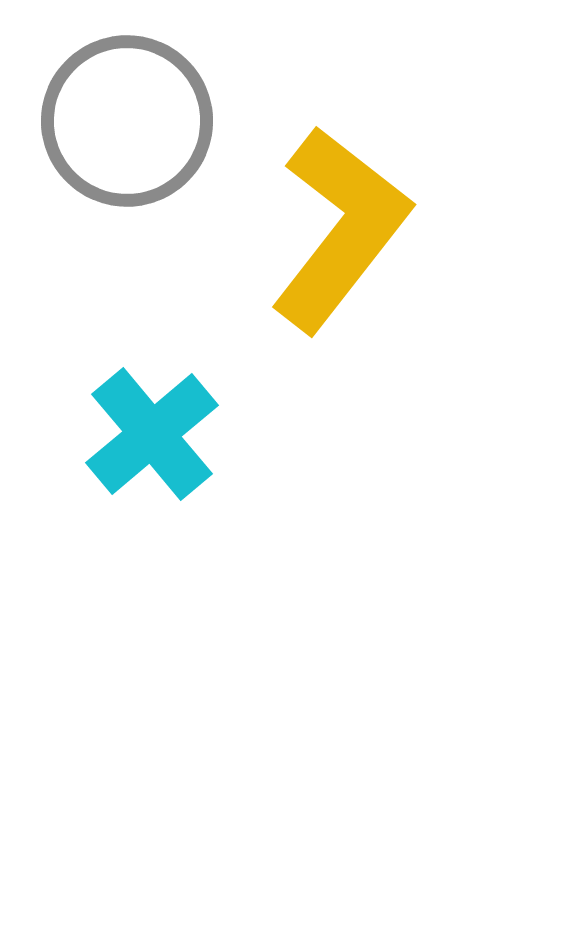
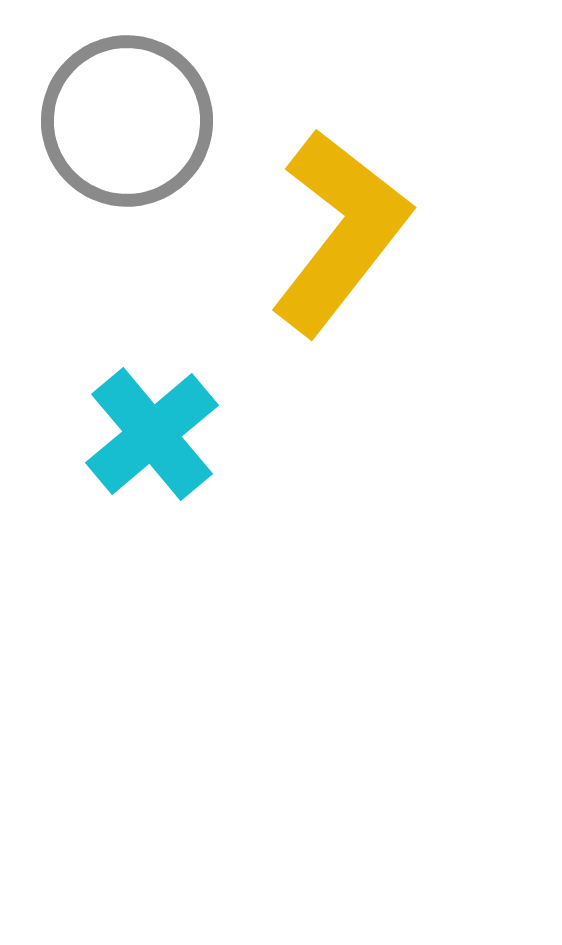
yellow L-shape: moved 3 px down
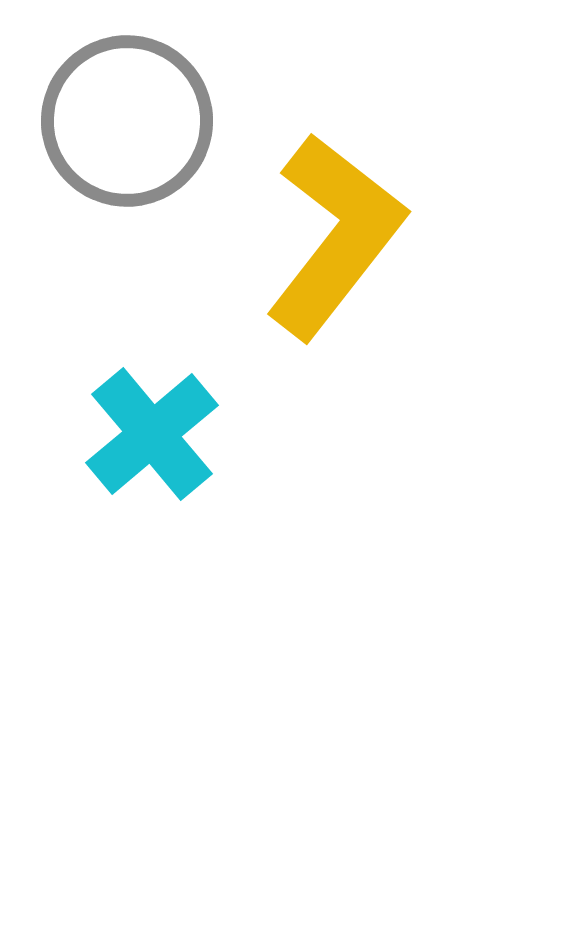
yellow L-shape: moved 5 px left, 4 px down
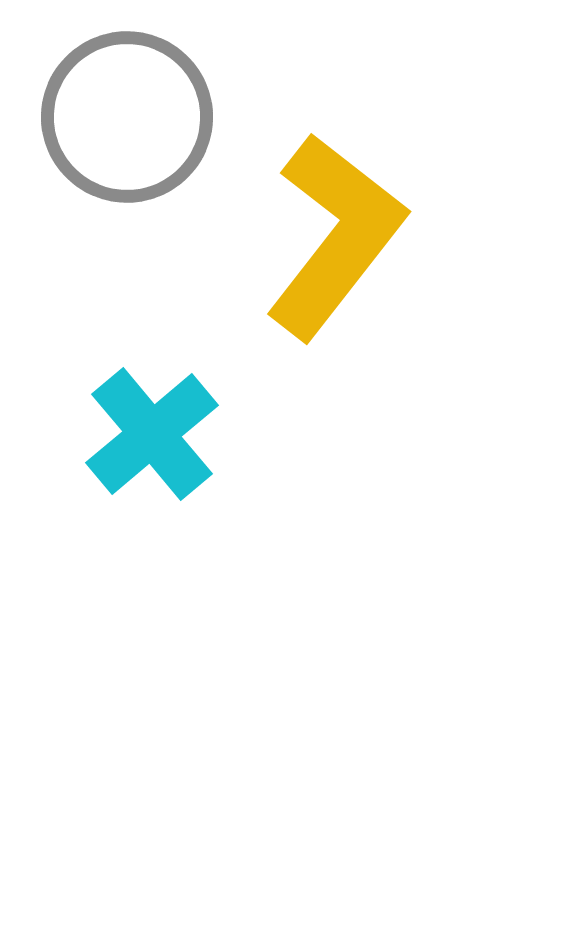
gray circle: moved 4 px up
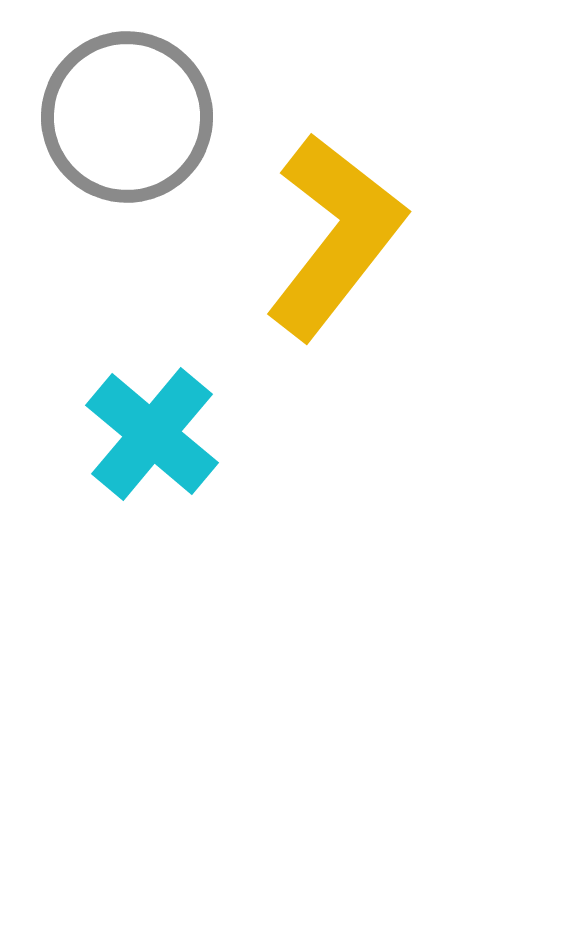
cyan cross: rotated 10 degrees counterclockwise
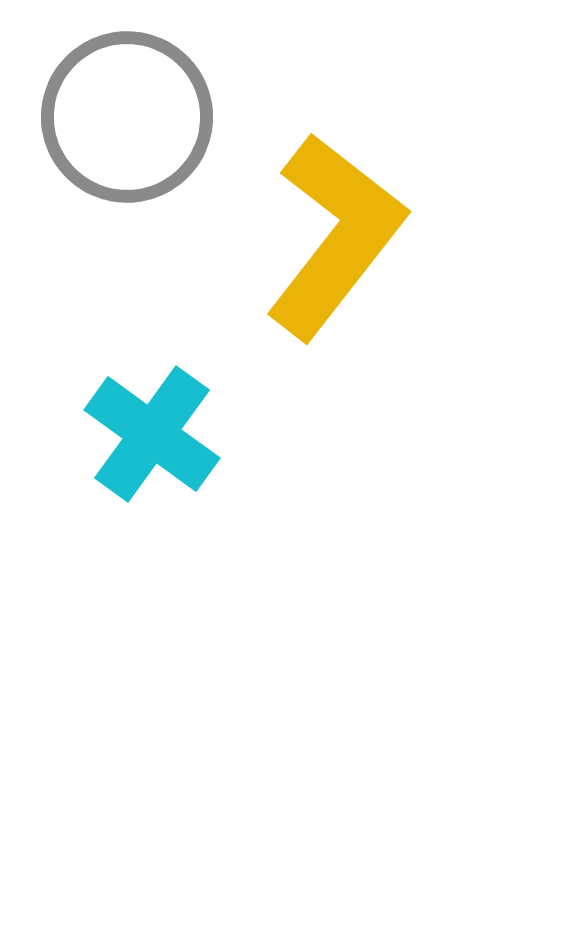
cyan cross: rotated 4 degrees counterclockwise
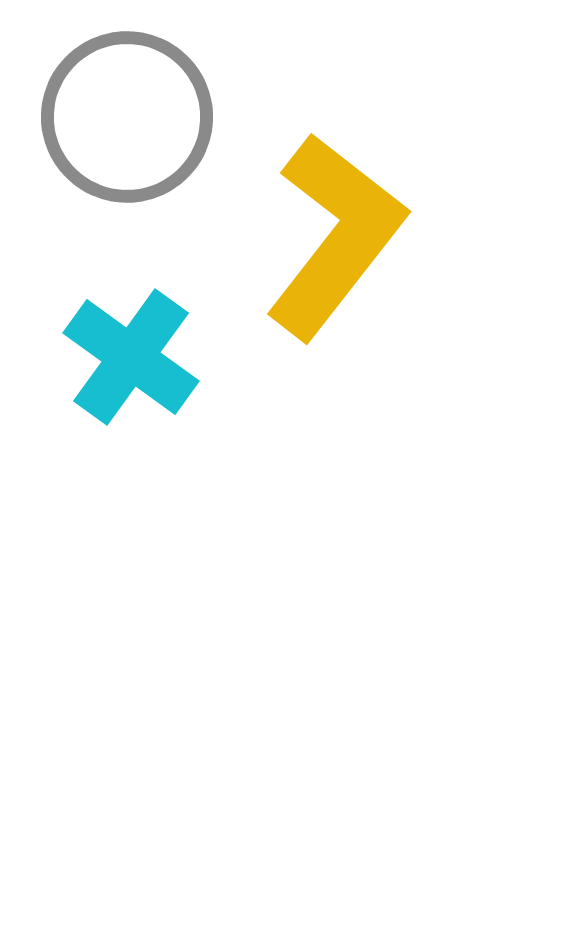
cyan cross: moved 21 px left, 77 px up
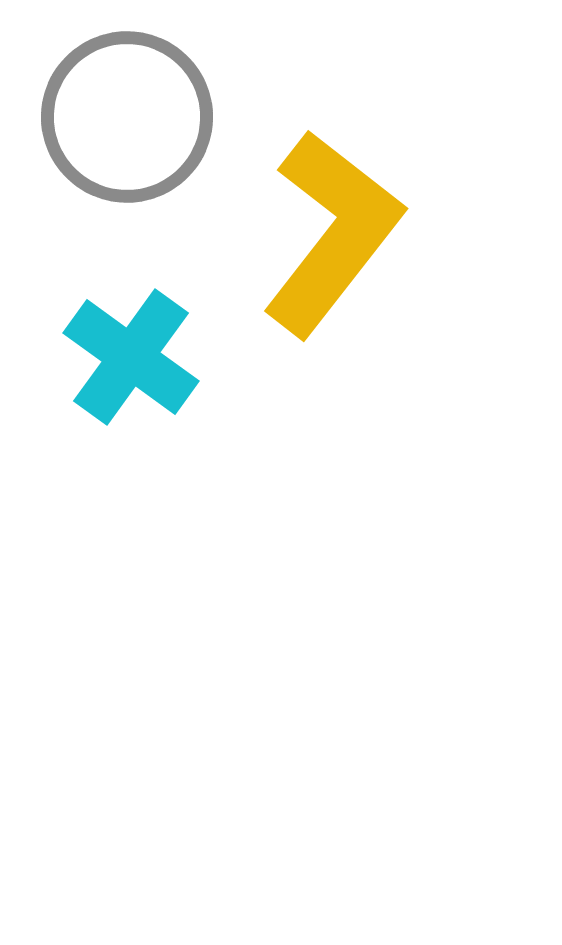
yellow L-shape: moved 3 px left, 3 px up
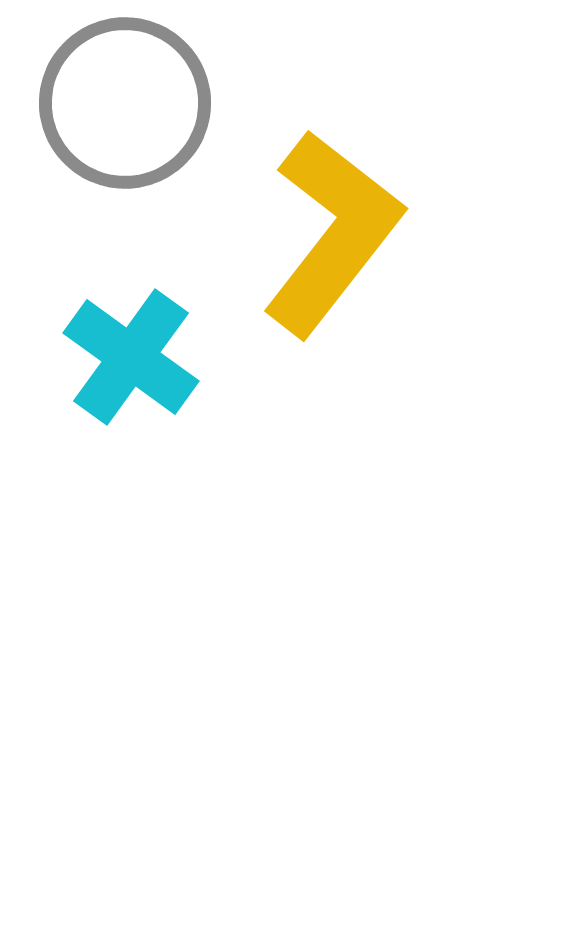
gray circle: moved 2 px left, 14 px up
